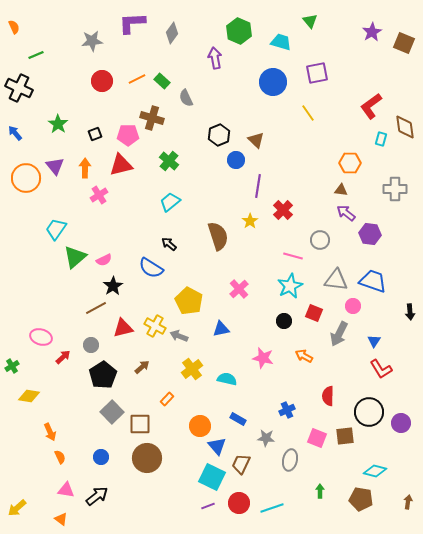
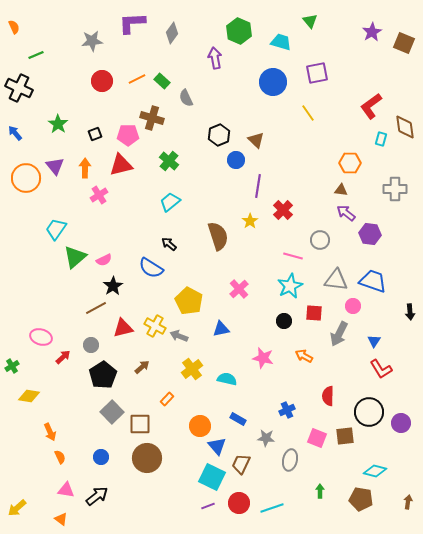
red square at (314, 313): rotated 18 degrees counterclockwise
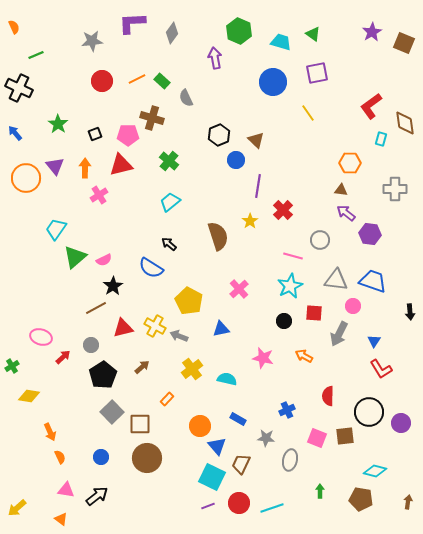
green triangle at (310, 21): moved 3 px right, 13 px down; rotated 14 degrees counterclockwise
brown diamond at (405, 127): moved 4 px up
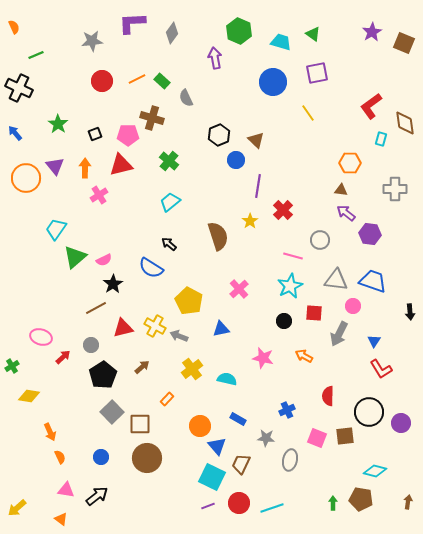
black star at (113, 286): moved 2 px up
green arrow at (320, 491): moved 13 px right, 12 px down
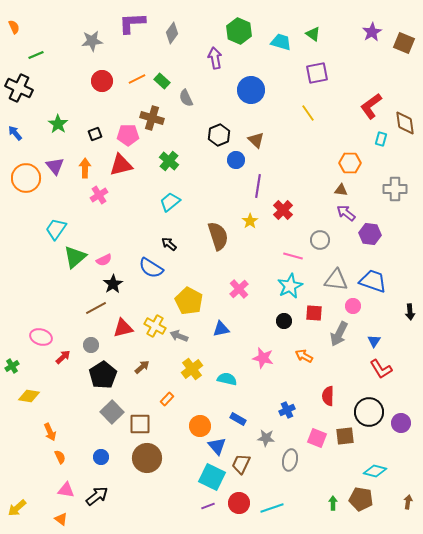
blue circle at (273, 82): moved 22 px left, 8 px down
